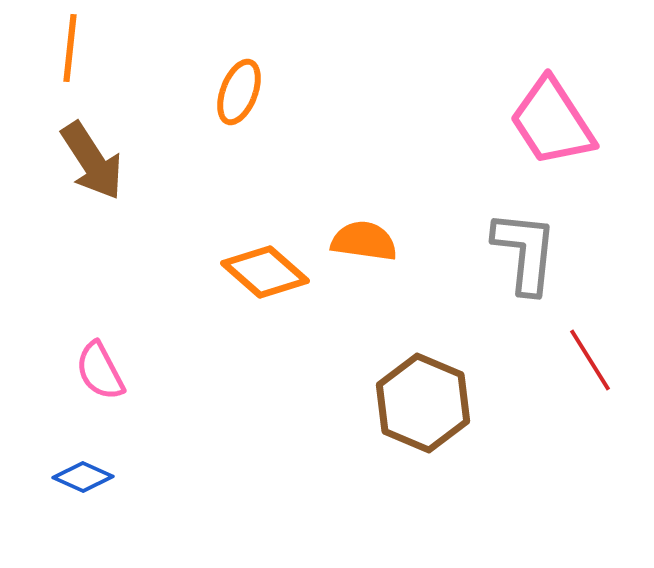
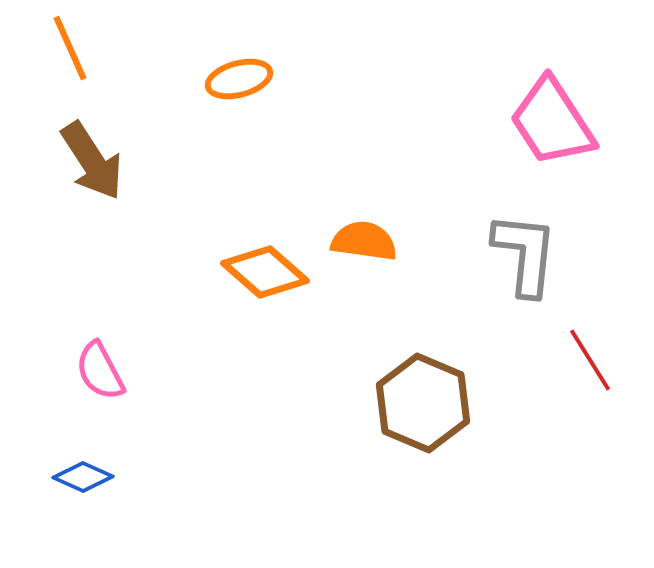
orange line: rotated 30 degrees counterclockwise
orange ellipse: moved 13 px up; rotated 54 degrees clockwise
gray L-shape: moved 2 px down
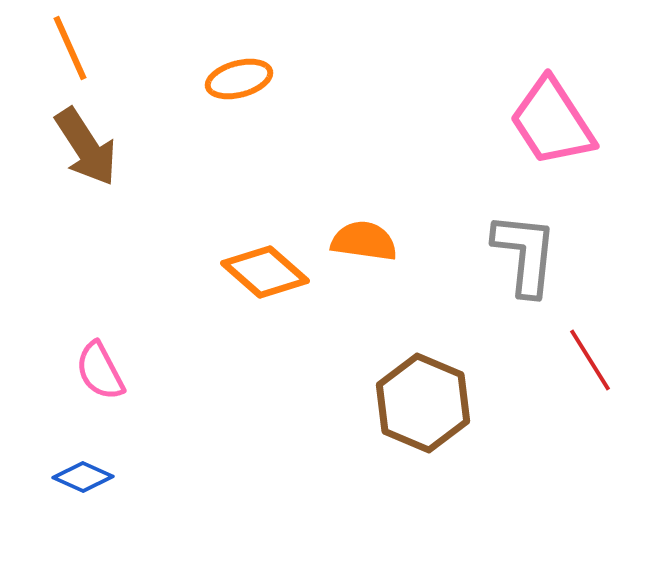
brown arrow: moved 6 px left, 14 px up
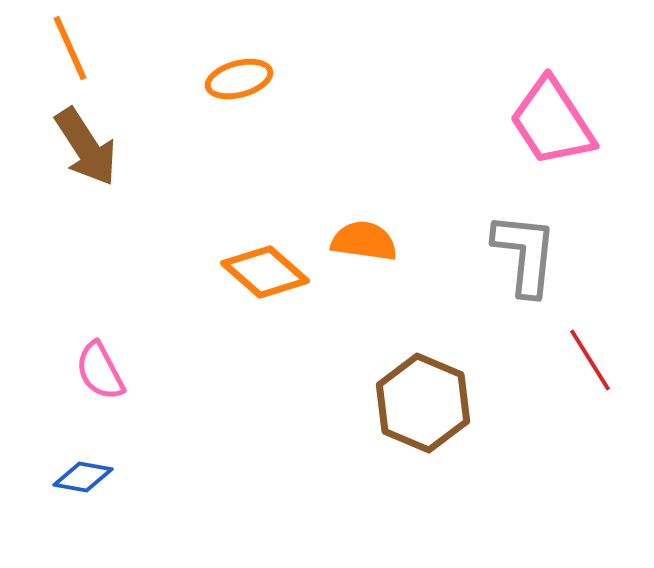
blue diamond: rotated 14 degrees counterclockwise
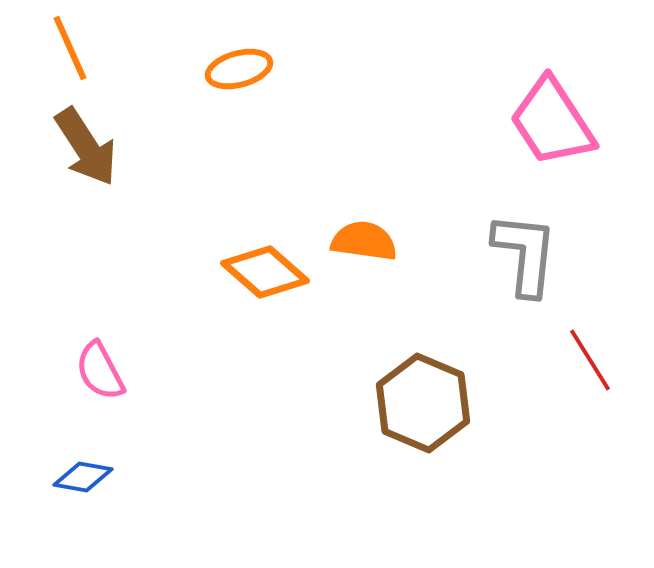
orange ellipse: moved 10 px up
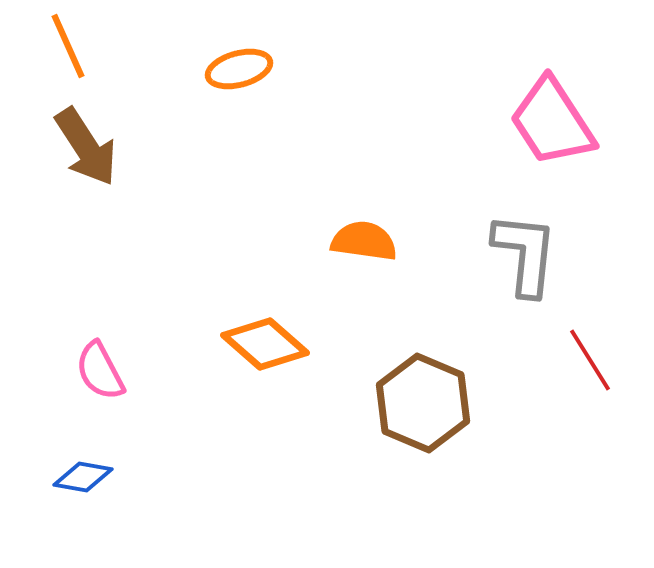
orange line: moved 2 px left, 2 px up
orange diamond: moved 72 px down
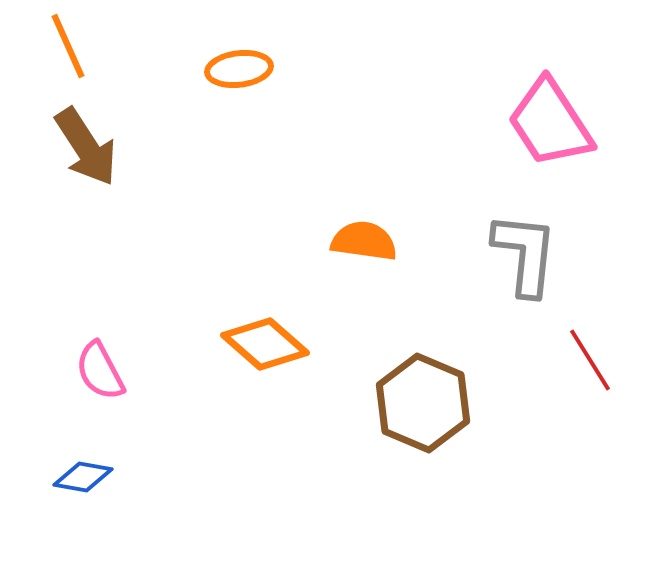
orange ellipse: rotated 8 degrees clockwise
pink trapezoid: moved 2 px left, 1 px down
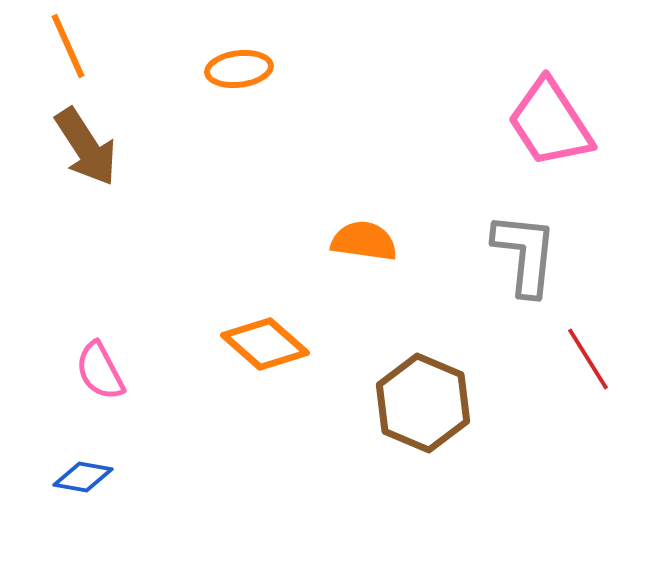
red line: moved 2 px left, 1 px up
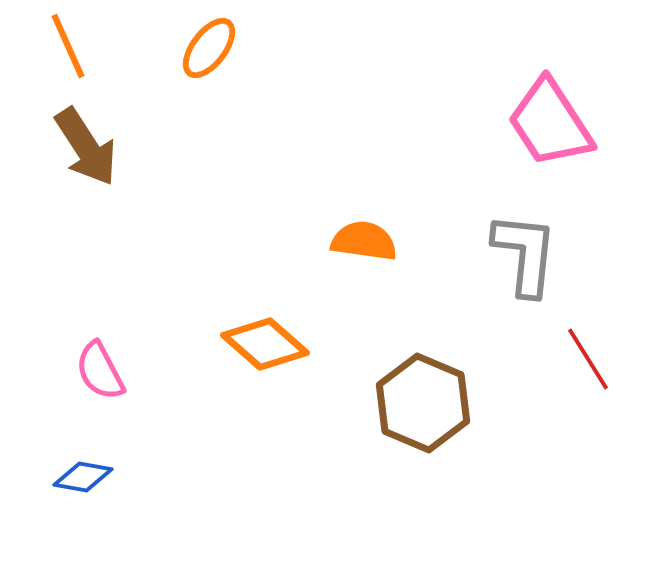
orange ellipse: moved 30 px left, 21 px up; rotated 46 degrees counterclockwise
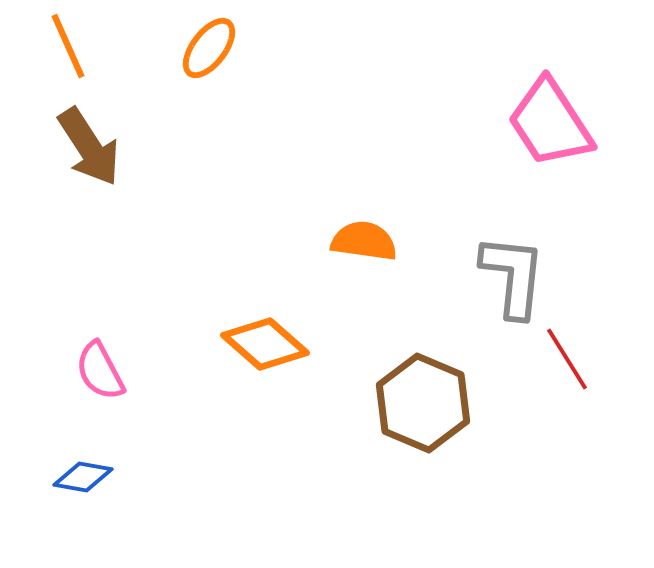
brown arrow: moved 3 px right
gray L-shape: moved 12 px left, 22 px down
red line: moved 21 px left
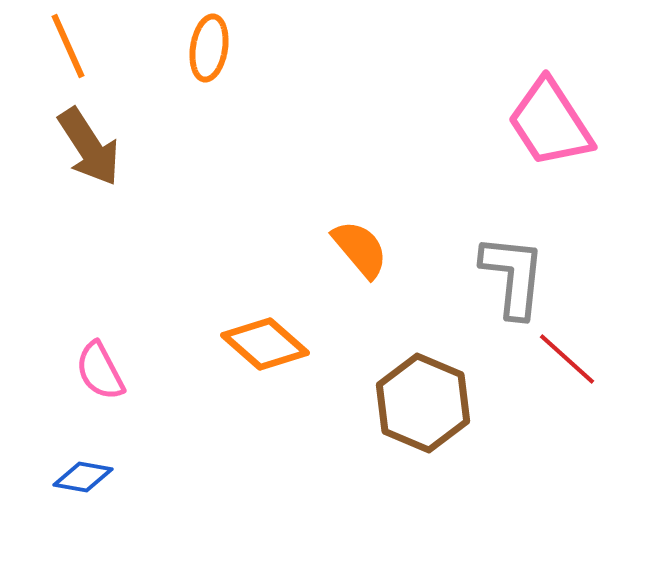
orange ellipse: rotated 28 degrees counterclockwise
orange semicircle: moved 4 px left, 8 px down; rotated 42 degrees clockwise
red line: rotated 16 degrees counterclockwise
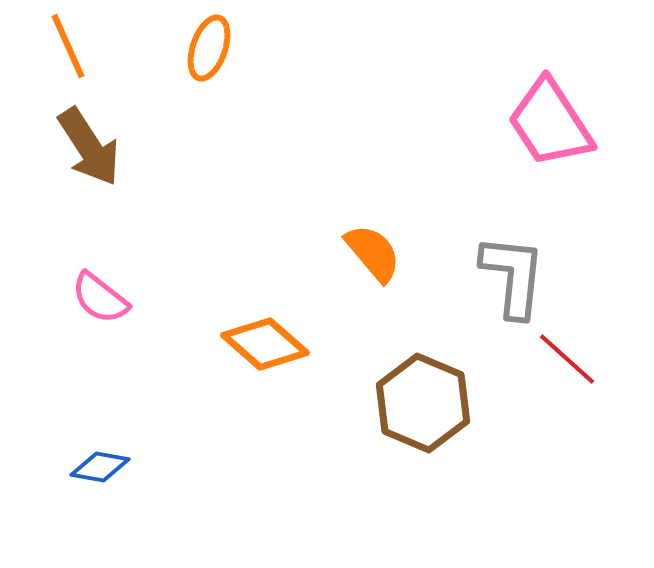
orange ellipse: rotated 10 degrees clockwise
orange semicircle: moved 13 px right, 4 px down
pink semicircle: moved 73 px up; rotated 24 degrees counterclockwise
blue diamond: moved 17 px right, 10 px up
